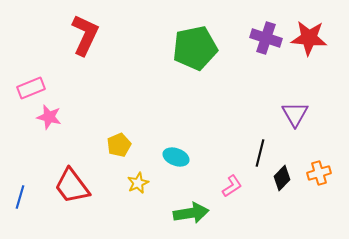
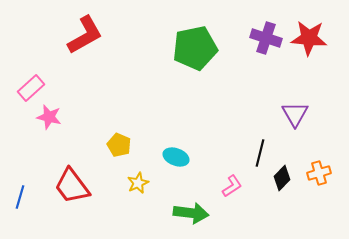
red L-shape: rotated 36 degrees clockwise
pink rectangle: rotated 20 degrees counterclockwise
yellow pentagon: rotated 25 degrees counterclockwise
green arrow: rotated 16 degrees clockwise
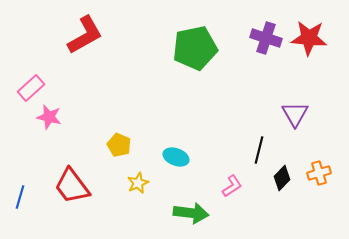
black line: moved 1 px left, 3 px up
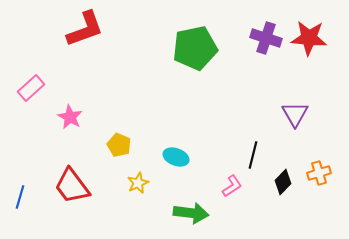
red L-shape: moved 6 px up; rotated 9 degrees clockwise
pink star: moved 21 px right; rotated 15 degrees clockwise
black line: moved 6 px left, 5 px down
black diamond: moved 1 px right, 4 px down
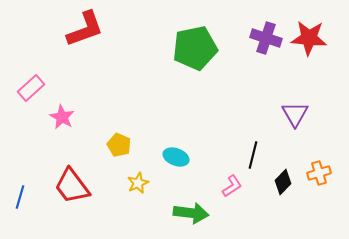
pink star: moved 8 px left
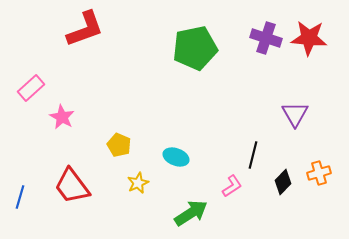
green arrow: rotated 40 degrees counterclockwise
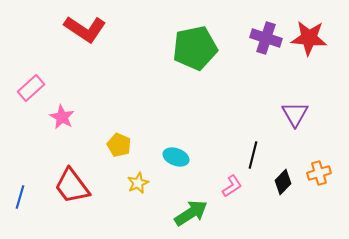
red L-shape: rotated 54 degrees clockwise
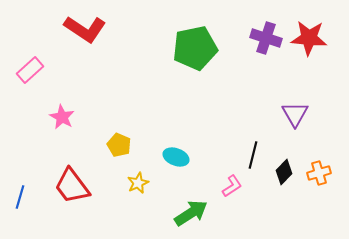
pink rectangle: moved 1 px left, 18 px up
black diamond: moved 1 px right, 10 px up
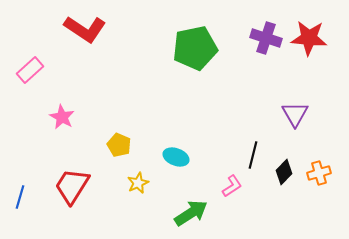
red trapezoid: rotated 69 degrees clockwise
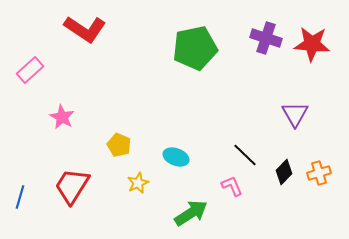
red star: moved 3 px right, 6 px down
black line: moved 8 px left; rotated 60 degrees counterclockwise
pink L-shape: rotated 80 degrees counterclockwise
